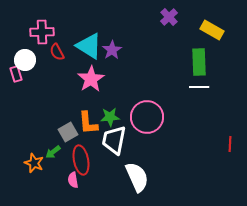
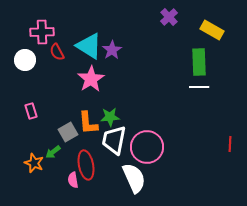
pink rectangle: moved 15 px right, 37 px down
pink circle: moved 30 px down
red ellipse: moved 5 px right, 5 px down
white semicircle: moved 3 px left, 1 px down
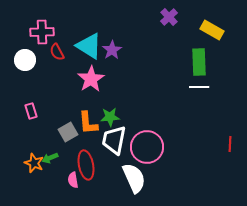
green arrow: moved 3 px left, 6 px down; rotated 14 degrees clockwise
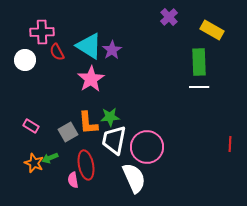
pink rectangle: moved 15 px down; rotated 42 degrees counterclockwise
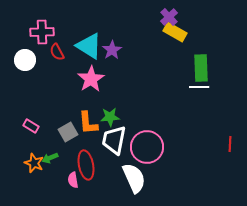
yellow rectangle: moved 37 px left, 2 px down
green rectangle: moved 2 px right, 6 px down
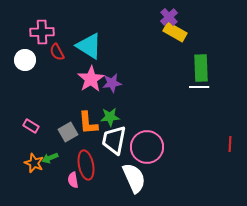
purple star: moved 33 px down; rotated 24 degrees clockwise
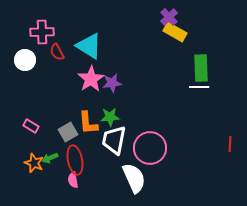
pink circle: moved 3 px right, 1 px down
red ellipse: moved 11 px left, 5 px up
